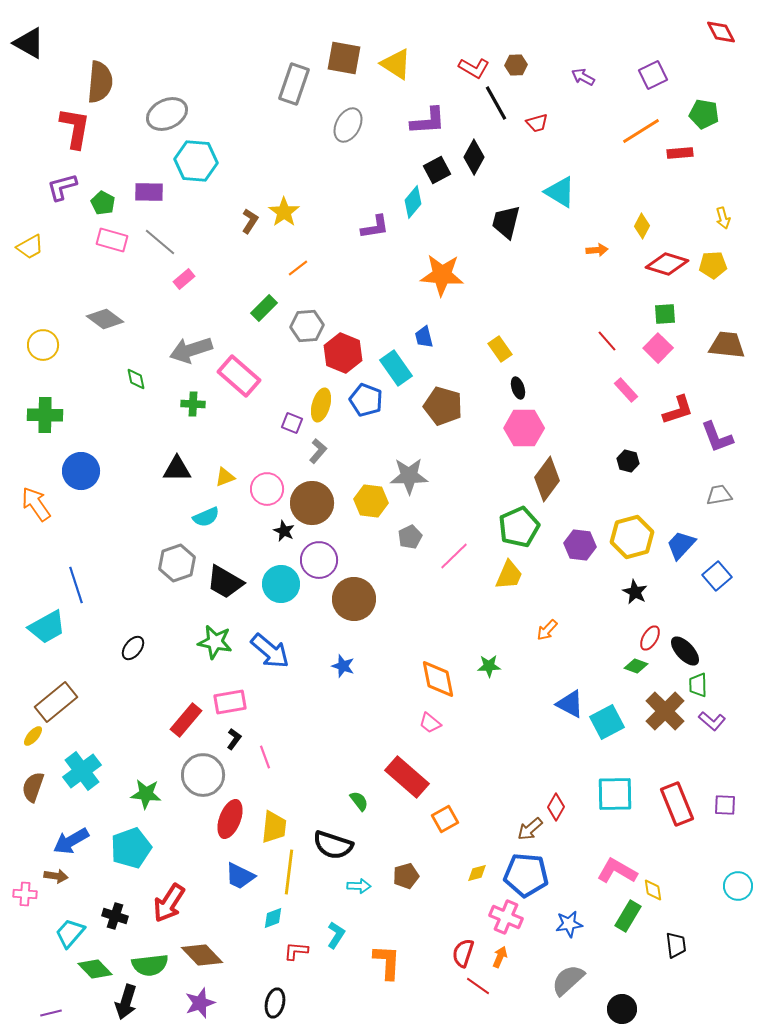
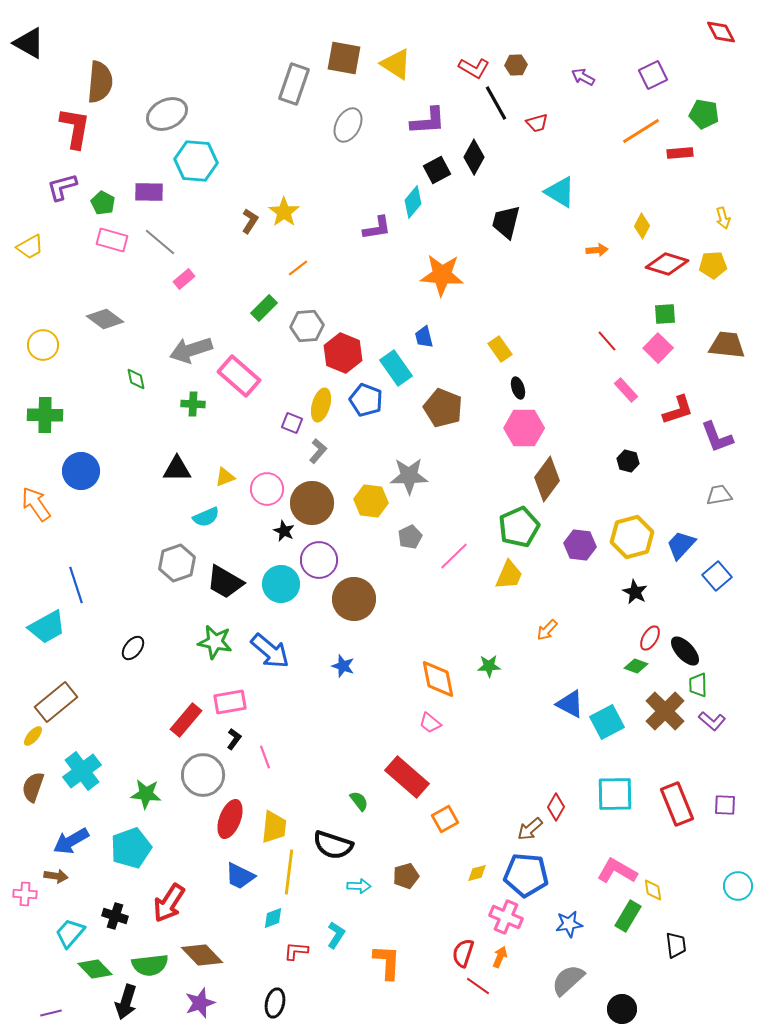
purple L-shape at (375, 227): moved 2 px right, 1 px down
brown pentagon at (443, 406): moved 2 px down; rotated 6 degrees clockwise
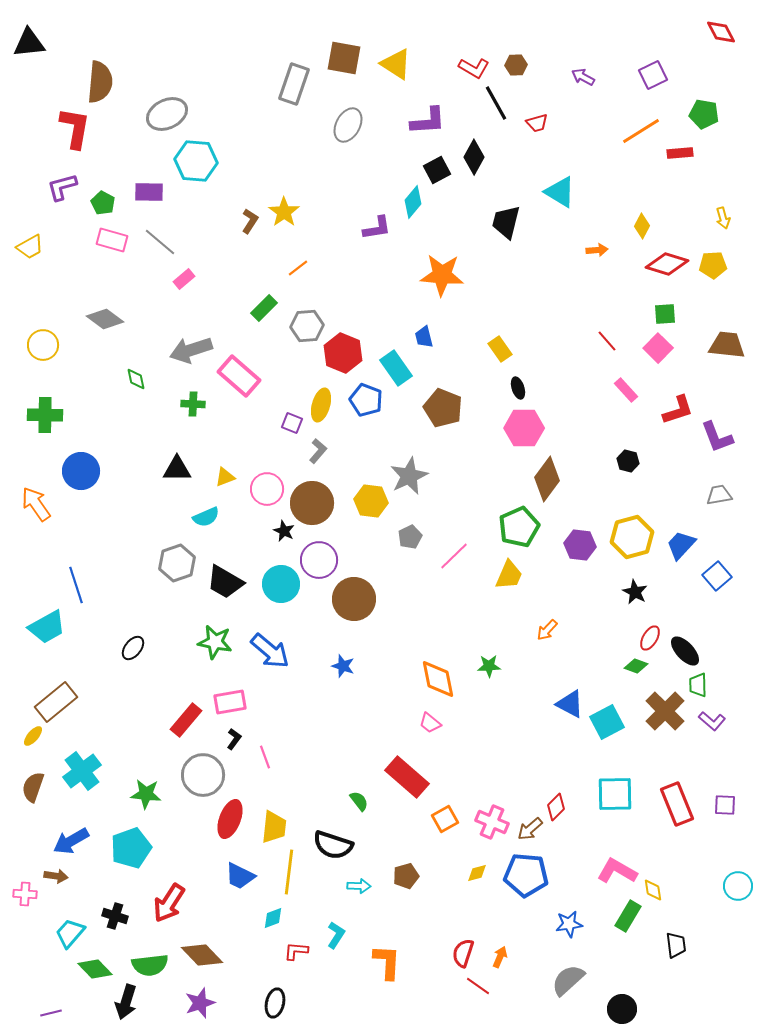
black triangle at (29, 43): rotated 36 degrees counterclockwise
gray star at (409, 476): rotated 24 degrees counterclockwise
red diamond at (556, 807): rotated 16 degrees clockwise
pink cross at (506, 917): moved 14 px left, 95 px up
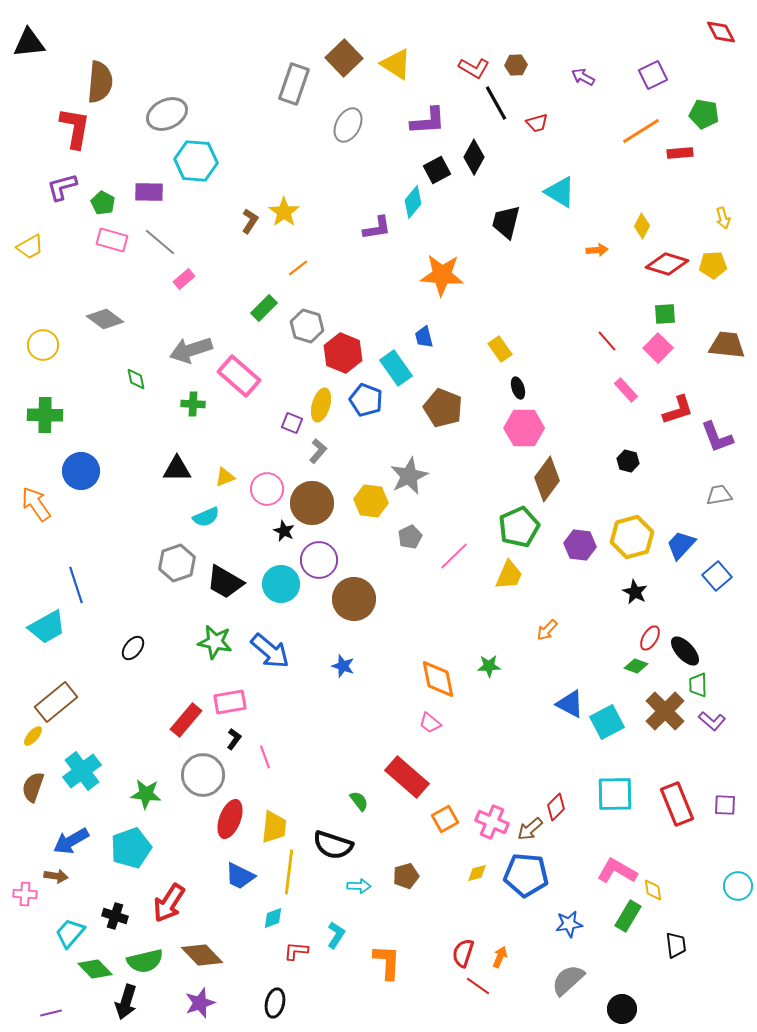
brown square at (344, 58): rotated 36 degrees clockwise
gray hexagon at (307, 326): rotated 20 degrees clockwise
green semicircle at (150, 965): moved 5 px left, 4 px up; rotated 6 degrees counterclockwise
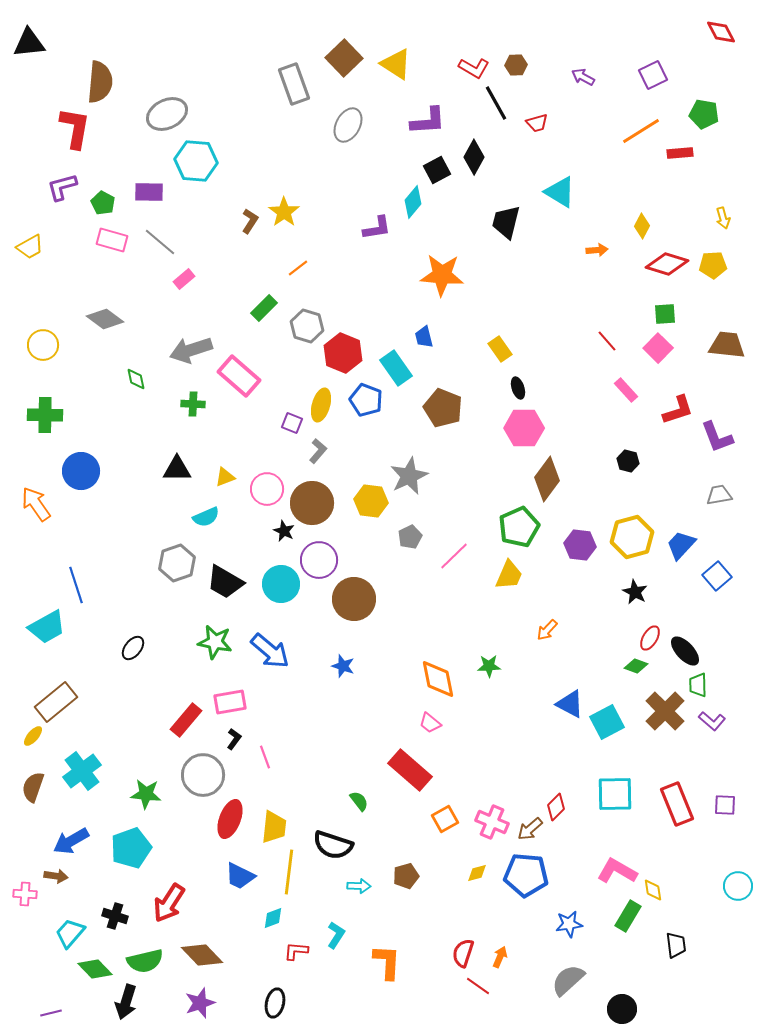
gray rectangle at (294, 84): rotated 39 degrees counterclockwise
red rectangle at (407, 777): moved 3 px right, 7 px up
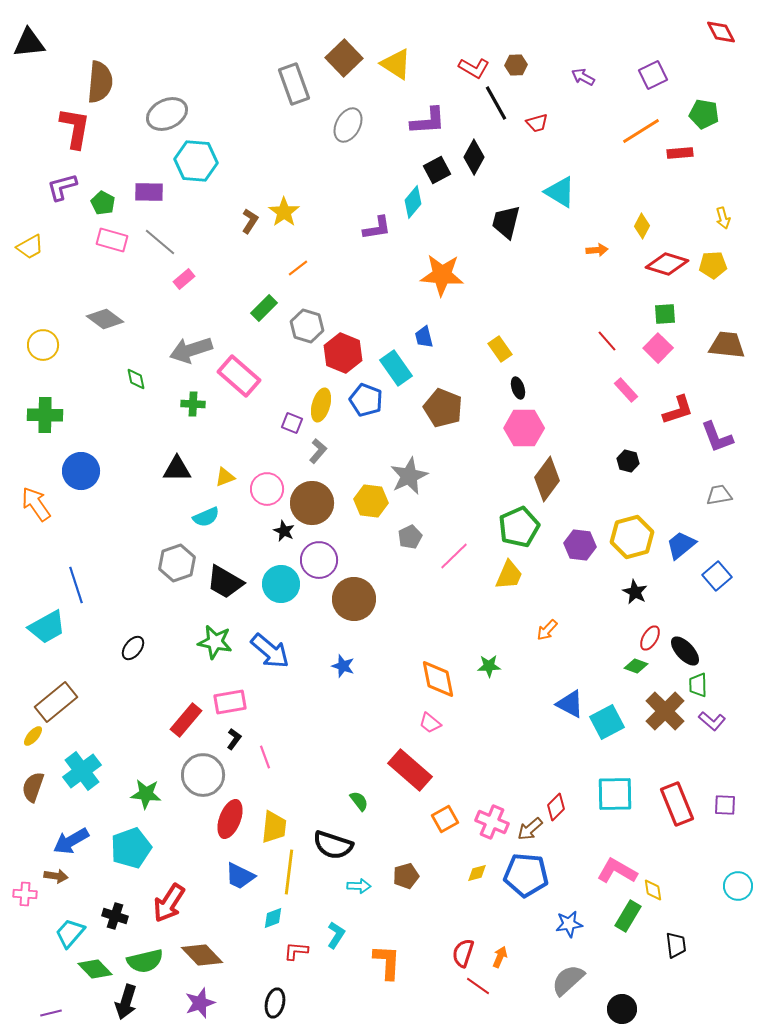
blue trapezoid at (681, 545): rotated 8 degrees clockwise
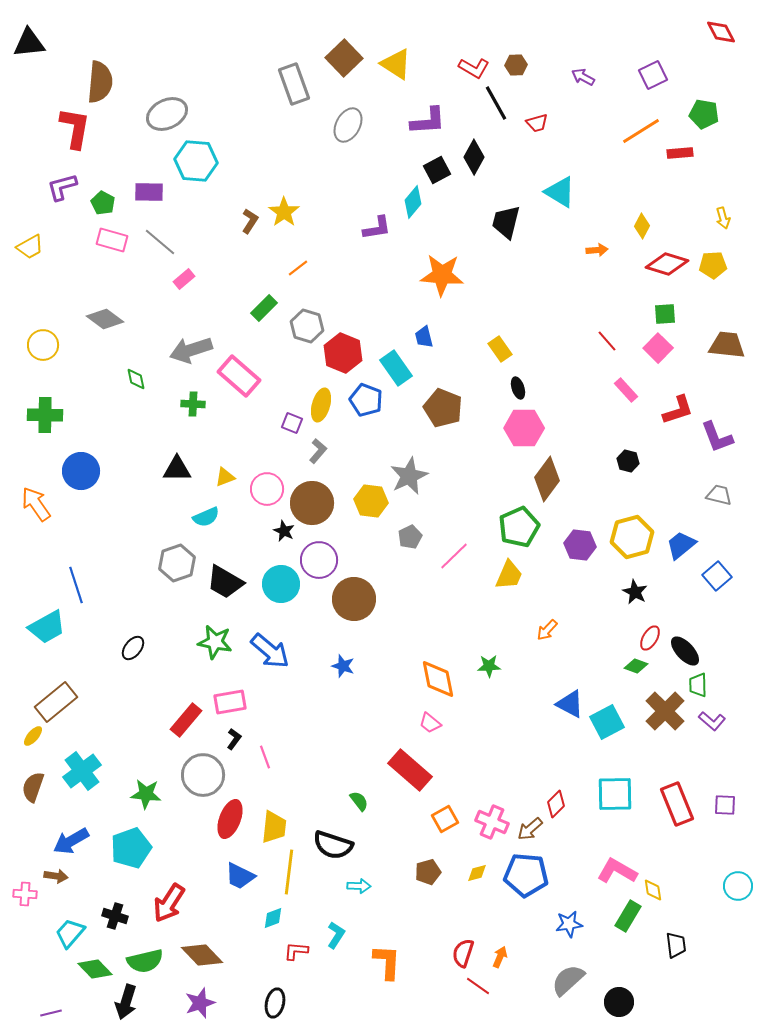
gray trapezoid at (719, 495): rotated 24 degrees clockwise
red diamond at (556, 807): moved 3 px up
brown pentagon at (406, 876): moved 22 px right, 4 px up
black circle at (622, 1009): moved 3 px left, 7 px up
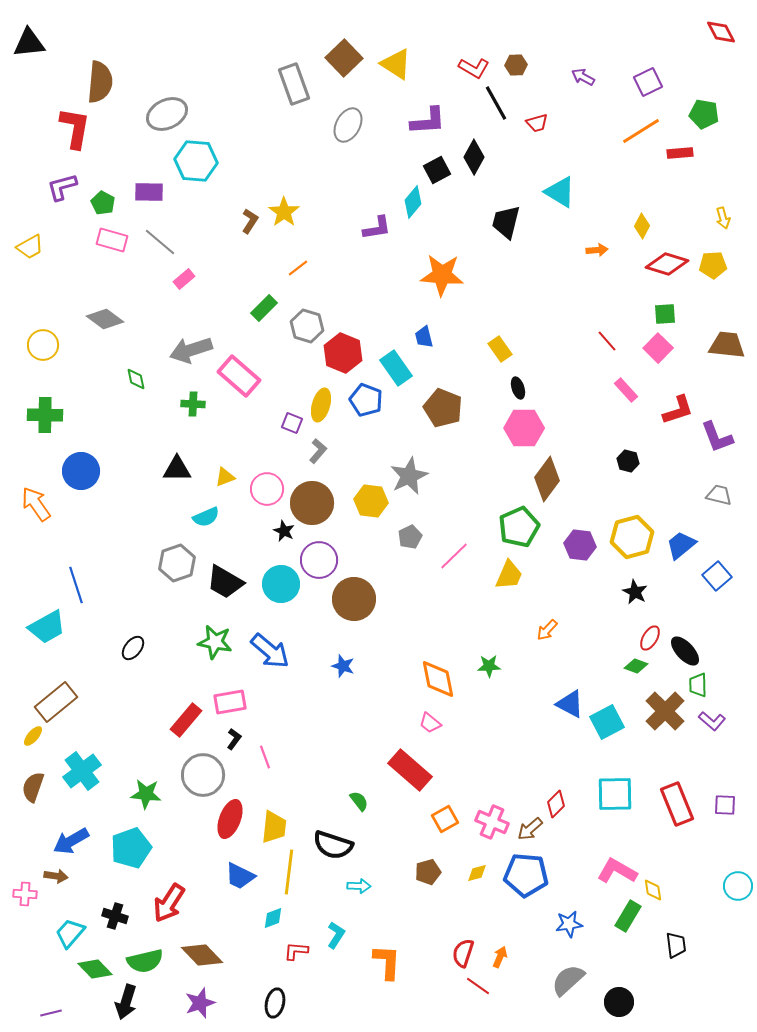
purple square at (653, 75): moved 5 px left, 7 px down
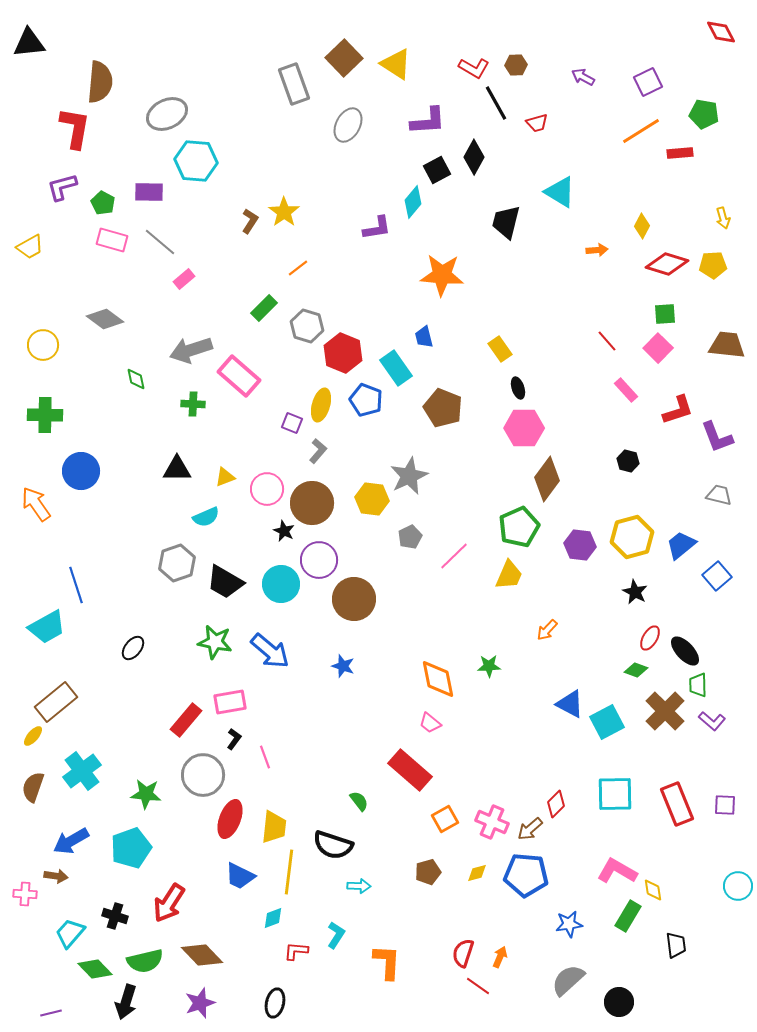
yellow hexagon at (371, 501): moved 1 px right, 2 px up
green diamond at (636, 666): moved 4 px down
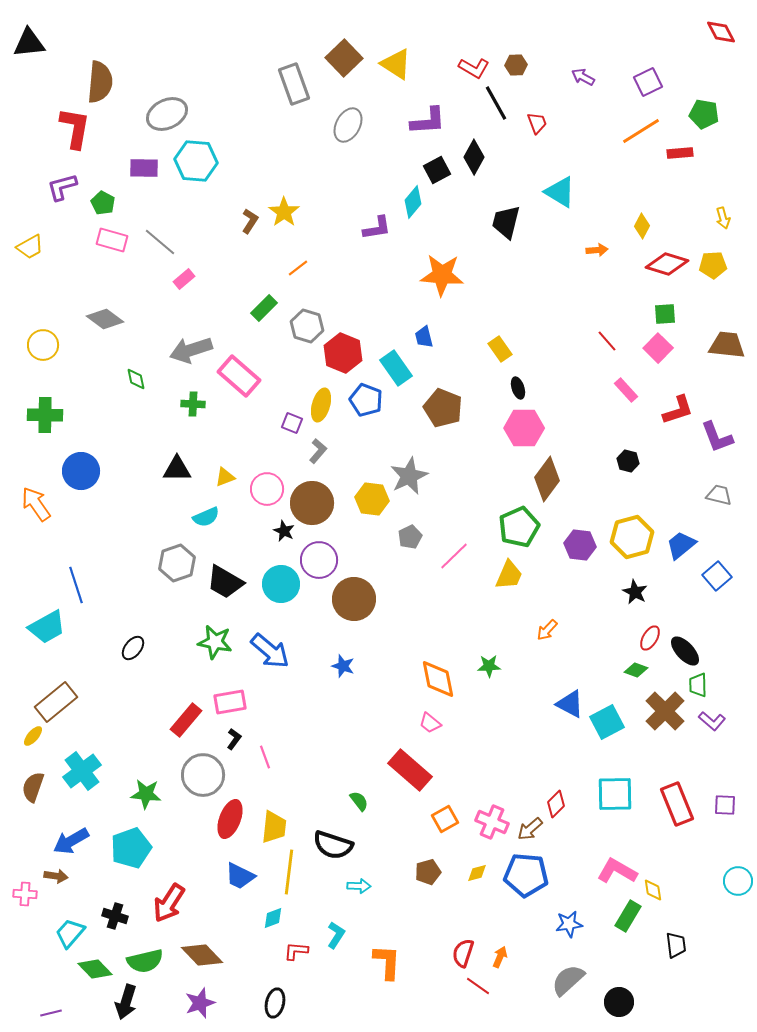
red trapezoid at (537, 123): rotated 95 degrees counterclockwise
purple rectangle at (149, 192): moved 5 px left, 24 px up
cyan circle at (738, 886): moved 5 px up
